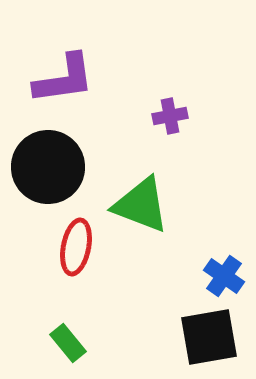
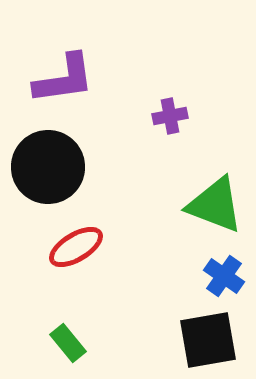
green triangle: moved 74 px right
red ellipse: rotated 48 degrees clockwise
black square: moved 1 px left, 3 px down
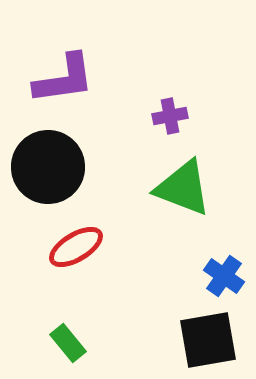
green triangle: moved 32 px left, 17 px up
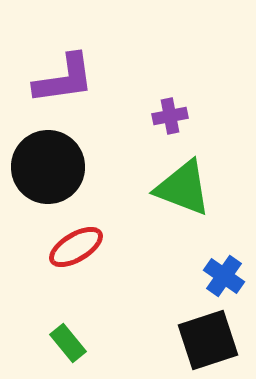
black square: rotated 8 degrees counterclockwise
